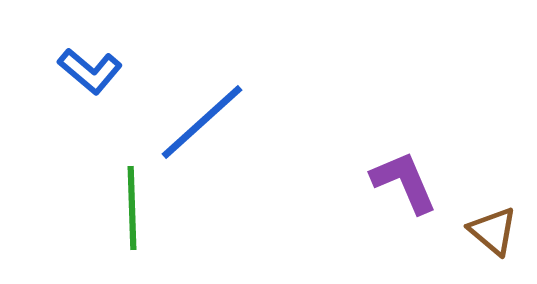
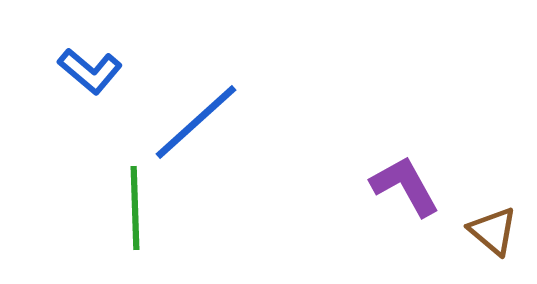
blue line: moved 6 px left
purple L-shape: moved 1 px right, 4 px down; rotated 6 degrees counterclockwise
green line: moved 3 px right
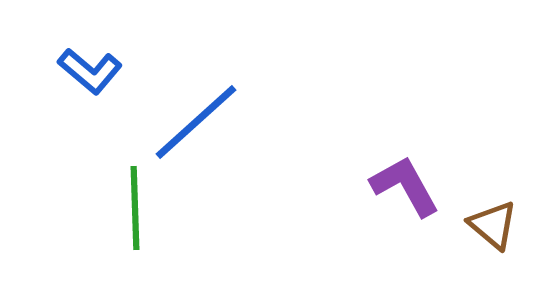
brown triangle: moved 6 px up
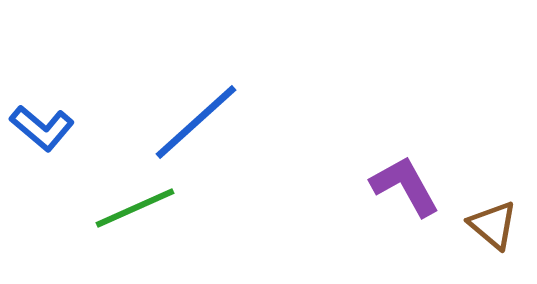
blue L-shape: moved 48 px left, 57 px down
green line: rotated 68 degrees clockwise
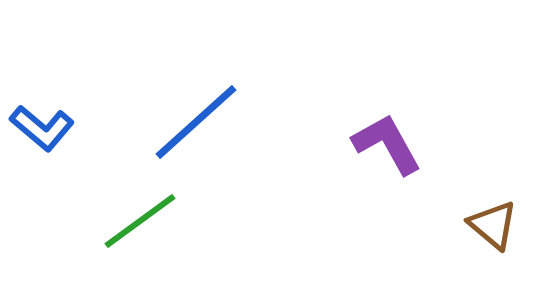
purple L-shape: moved 18 px left, 42 px up
green line: moved 5 px right, 13 px down; rotated 12 degrees counterclockwise
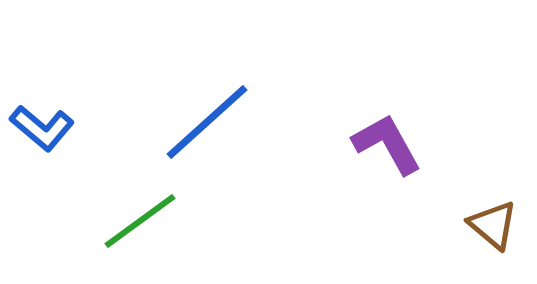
blue line: moved 11 px right
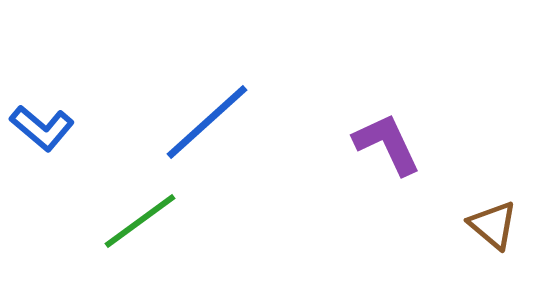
purple L-shape: rotated 4 degrees clockwise
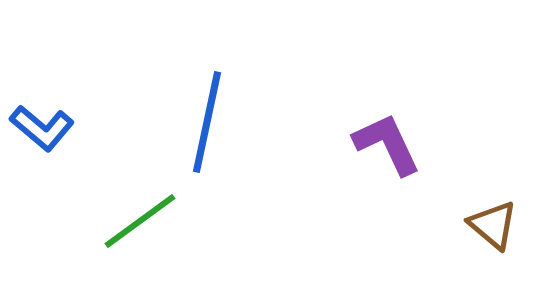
blue line: rotated 36 degrees counterclockwise
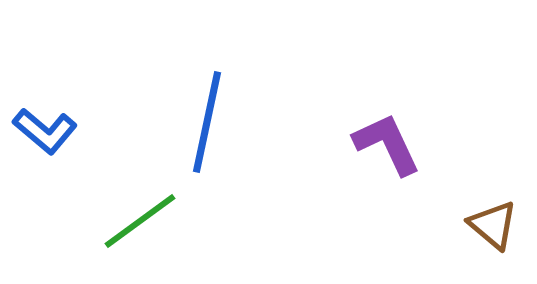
blue L-shape: moved 3 px right, 3 px down
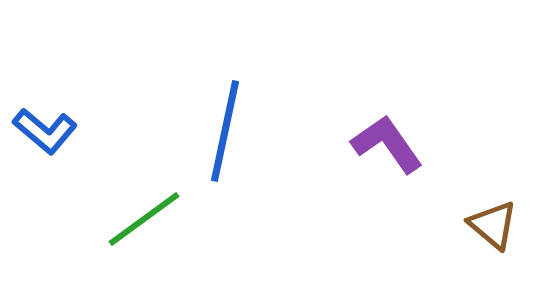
blue line: moved 18 px right, 9 px down
purple L-shape: rotated 10 degrees counterclockwise
green line: moved 4 px right, 2 px up
